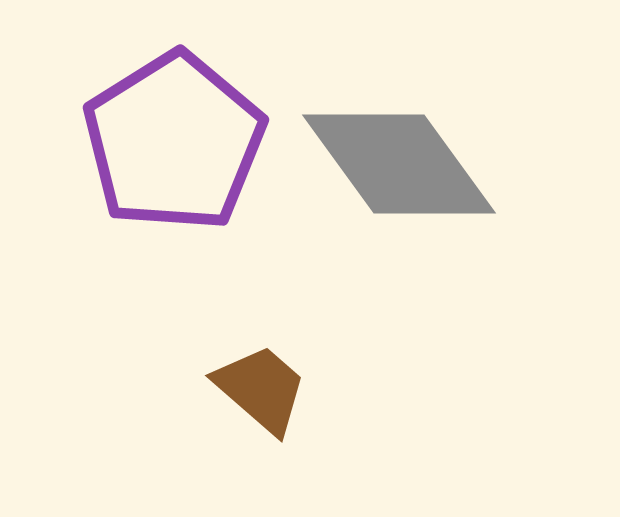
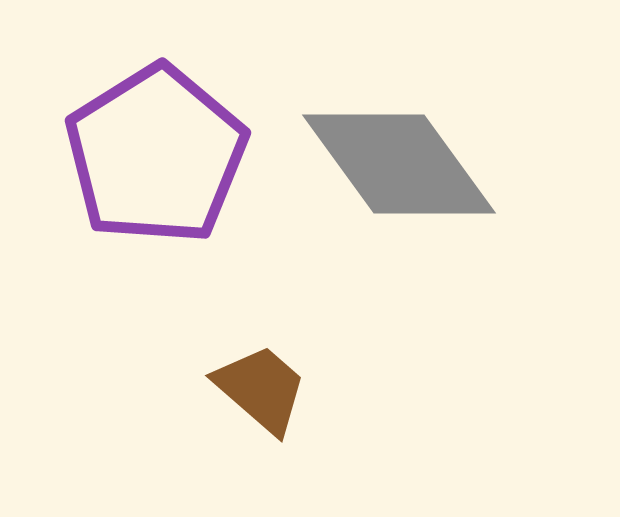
purple pentagon: moved 18 px left, 13 px down
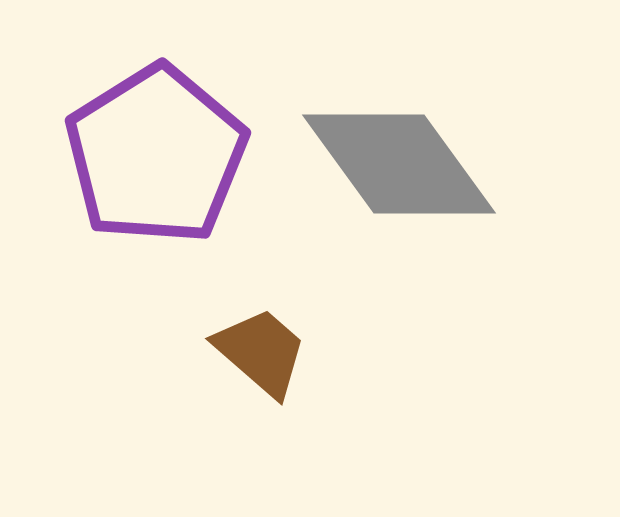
brown trapezoid: moved 37 px up
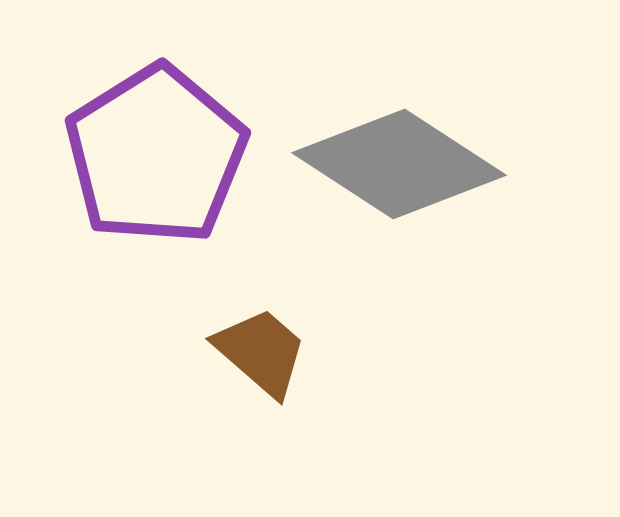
gray diamond: rotated 21 degrees counterclockwise
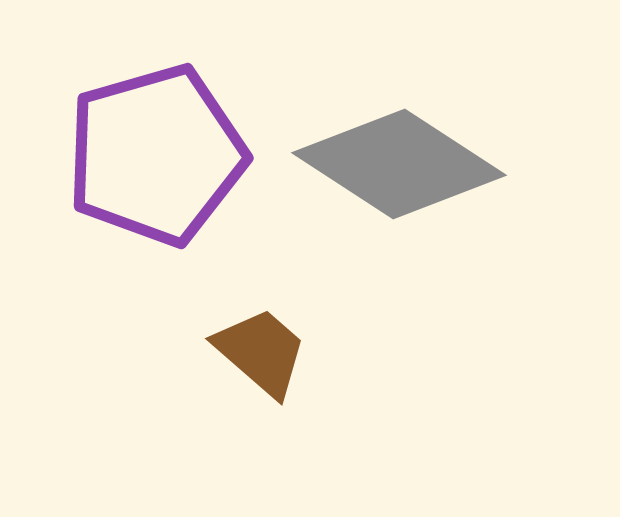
purple pentagon: rotated 16 degrees clockwise
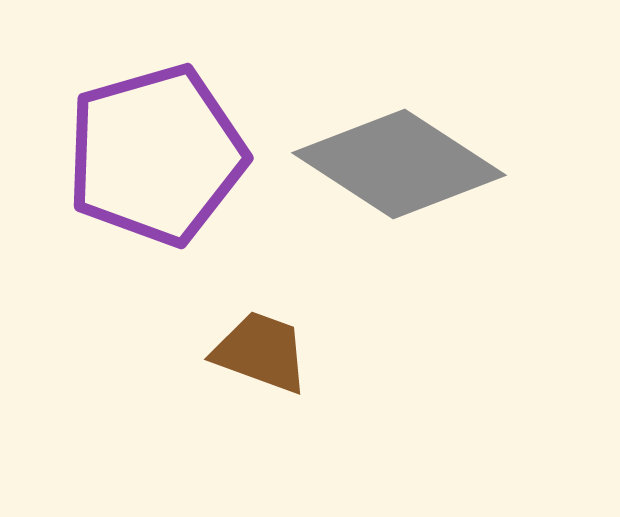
brown trapezoid: rotated 21 degrees counterclockwise
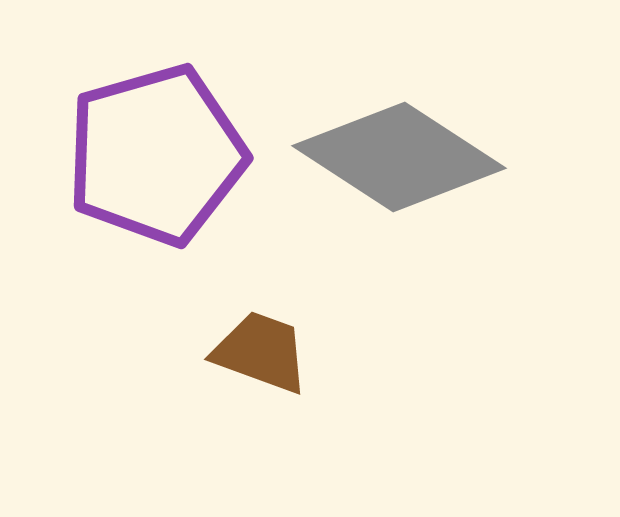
gray diamond: moved 7 px up
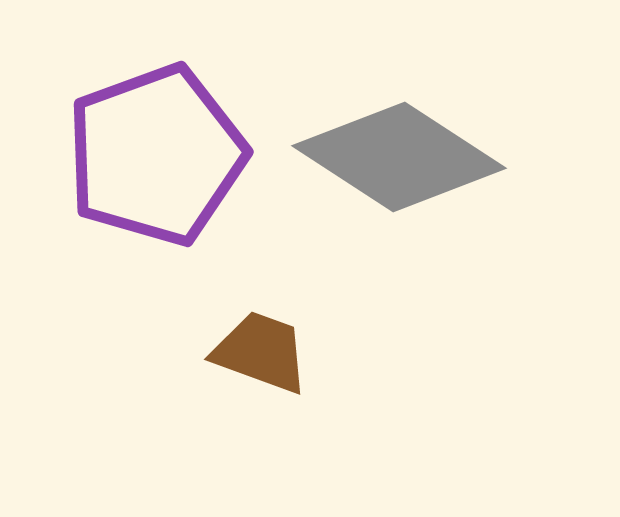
purple pentagon: rotated 4 degrees counterclockwise
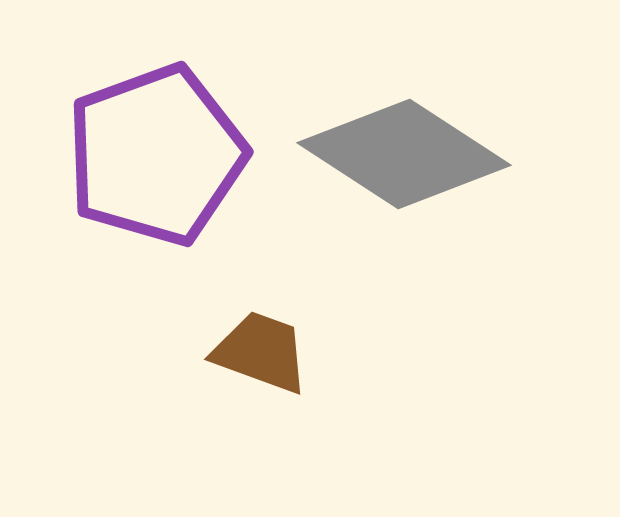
gray diamond: moved 5 px right, 3 px up
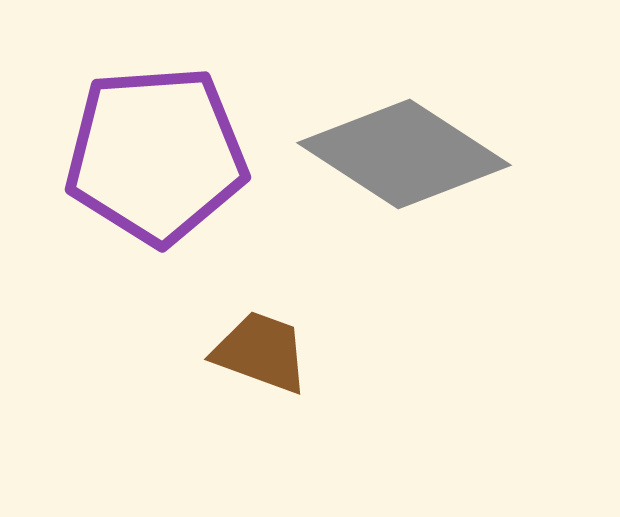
purple pentagon: rotated 16 degrees clockwise
